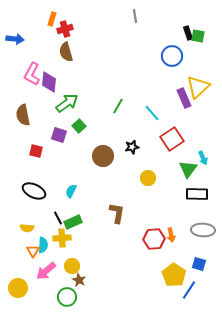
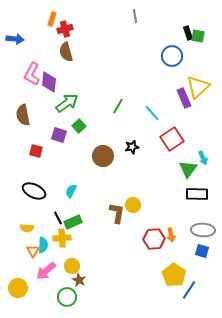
yellow circle at (148, 178): moved 15 px left, 27 px down
blue square at (199, 264): moved 3 px right, 13 px up
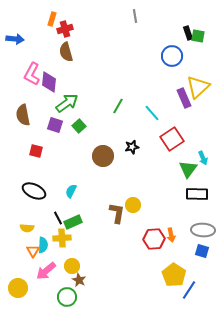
purple square at (59, 135): moved 4 px left, 10 px up
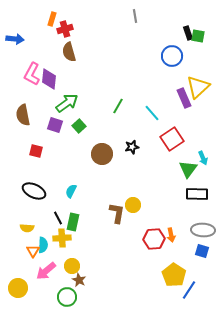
brown semicircle at (66, 52): moved 3 px right
purple diamond at (49, 82): moved 3 px up
brown circle at (103, 156): moved 1 px left, 2 px up
green rectangle at (73, 222): rotated 54 degrees counterclockwise
